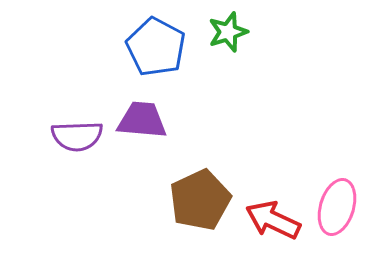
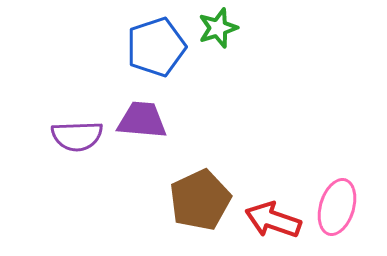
green star: moved 10 px left, 4 px up
blue pentagon: rotated 26 degrees clockwise
red arrow: rotated 6 degrees counterclockwise
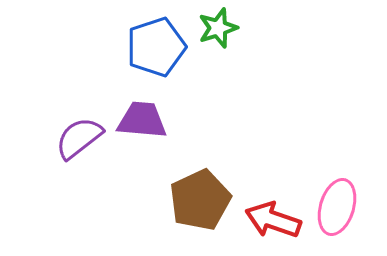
purple semicircle: moved 2 px right, 2 px down; rotated 144 degrees clockwise
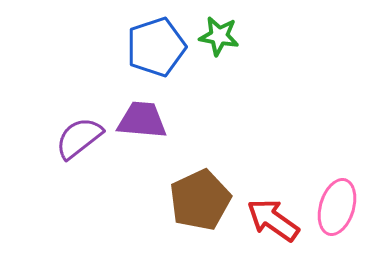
green star: moved 1 px right, 8 px down; rotated 27 degrees clockwise
red arrow: rotated 16 degrees clockwise
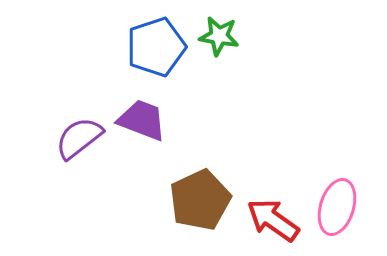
purple trapezoid: rotated 16 degrees clockwise
